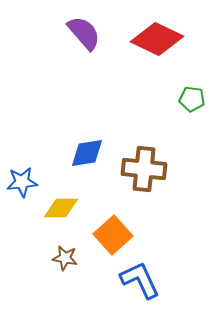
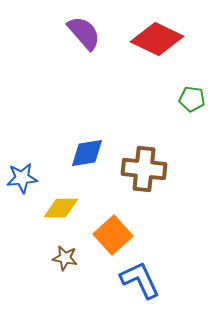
blue star: moved 4 px up
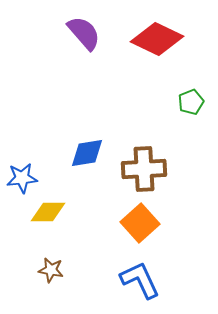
green pentagon: moved 1 px left, 3 px down; rotated 30 degrees counterclockwise
brown cross: rotated 9 degrees counterclockwise
yellow diamond: moved 13 px left, 4 px down
orange square: moved 27 px right, 12 px up
brown star: moved 14 px left, 12 px down
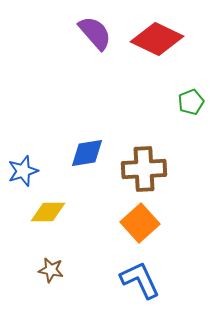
purple semicircle: moved 11 px right
blue star: moved 1 px right, 7 px up; rotated 12 degrees counterclockwise
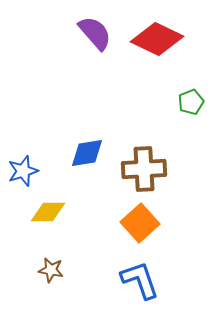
blue L-shape: rotated 6 degrees clockwise
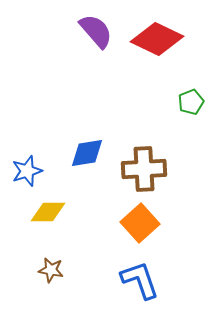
purple semicircle: moved 1 px right, 2 px up
blue star: moved 4 px right
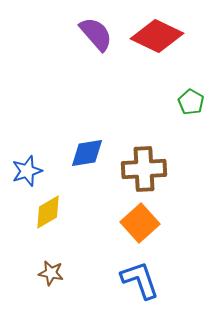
purple semicircle: moved 3 px down
red diamond: moved 3 px up
green pentagon: rotated 20 degrees counterclockwise
yellow diamond: rotated 30 degrees counterclockwise
brown star: moved 3 px down
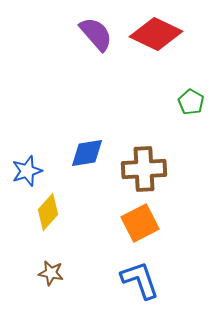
red diamond: moved 1 px left, 2 px up
yellow diamond: rotated 18 degrees counterclockwise
orange square: rotated 15 degrees clockwise
